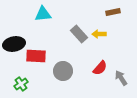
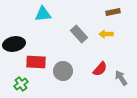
yellow arrow: moved 7 px right
red rectangle: moved 6 px down
red semicircle: moved 1 px down
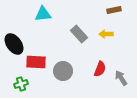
brown rectangle: moved 1 px right, 2 px up
black ellipse: rotated 65 degrees clockwise
red semicircle: rotated 21 degrees counterclockwise
green cross: rotated 16 degrees clockwise
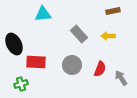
brown rectangle: moved 1 px left, 1 px down
yellow arrow: moved 2 px right, 2 px down
black ellipse: rotated 10 degrees clockwise
gray circle: moved 9 px right, 6 px up
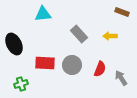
brown rectangle: moved 9 px right, 1 px down; rotated 32 degrees clockwise
yellow arrow: moved 2 px right
red rectangle: moved 9 px right, 1 px down
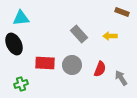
cyan triangle: moved 22 px left, 4 px down
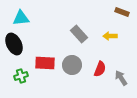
green cross: moved 8 px up
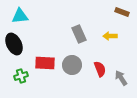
cyan triangle: moved 1 px left, 2 px up
gray rectangle: rotated 18 degrees clockwise
red semicircle: rotated 42 degrees counterclockwise
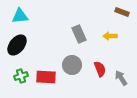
black ellipse: moved 3 px right, 1 px down; rotated 65 degrees clockwise
red rectangle: moved 1 px right, 14 px down
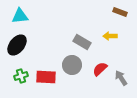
brown rectangle: moved 2 px left
gray rectangle: moved 3 px right, 8 px down; rotated 36 degrees counterclockwise
red semicircle: rotated 112 degrees counterclockwise
